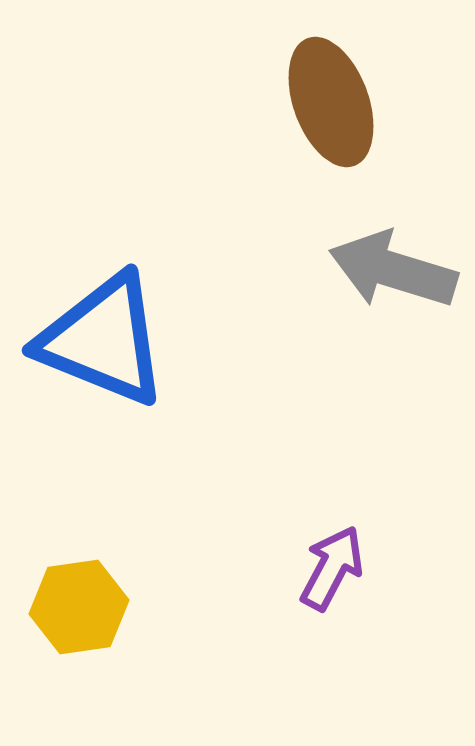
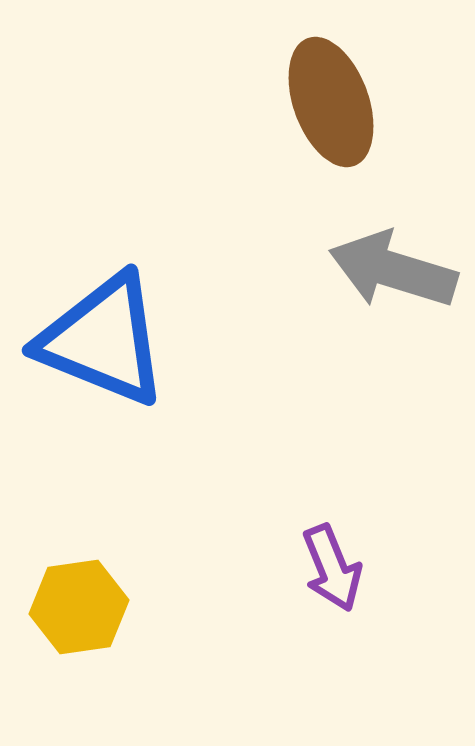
purple arrow: rotated 130 degrees clockwise
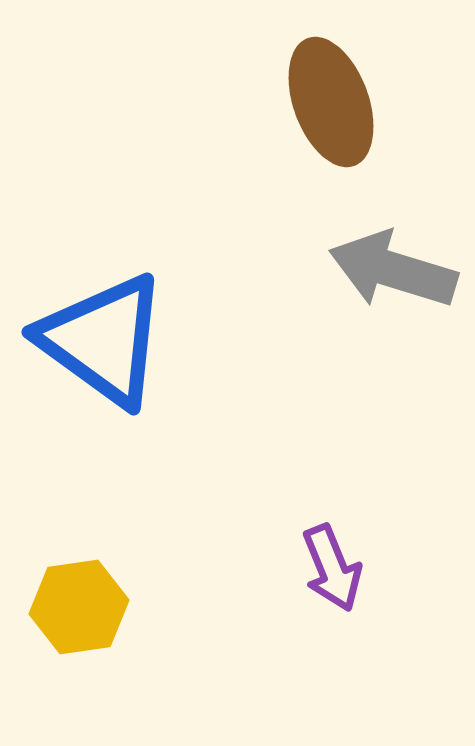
blue triangle: rotated 14 degrees clockwise
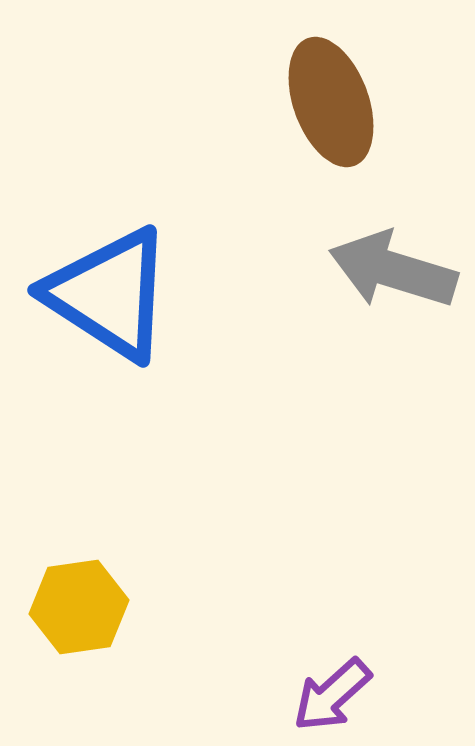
blue triangle: moved 6 px right, 46 px up; rotated 3 degrees counterclockwise
purple arrow: moved 127 px down; rotated 70 degrees clockwise
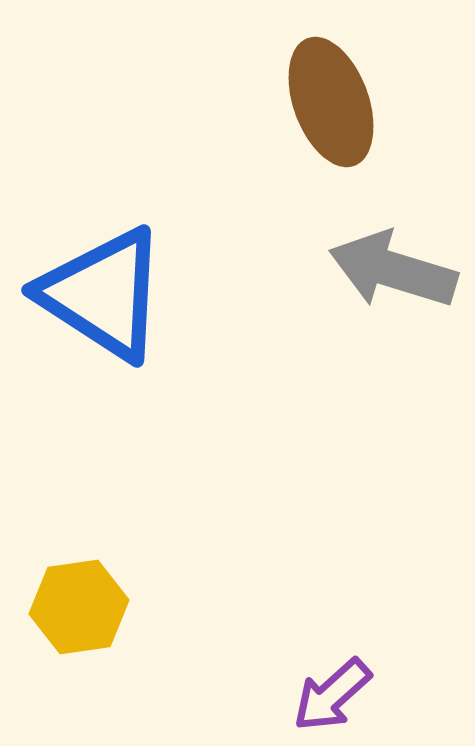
blue triangle: moved 6 px left
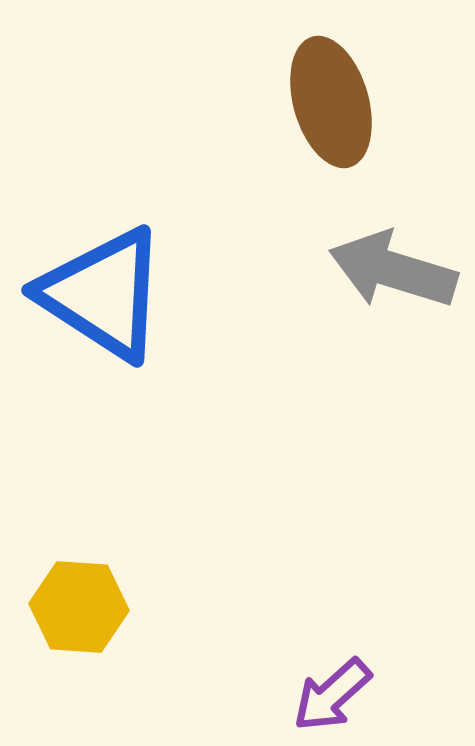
brown ellipse: rotated 4 degrees clockwise
yellow hexagon: rotated 12 degrees clockwise
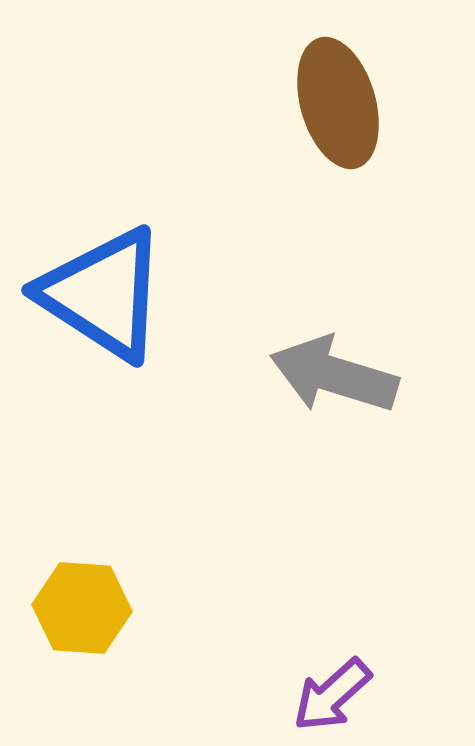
brown ellipse: moved 7 px right, 1 px down
gray arrow: moved 59 px left, 105 px down
yellow hexagon: moved 3 px right, 1 px down
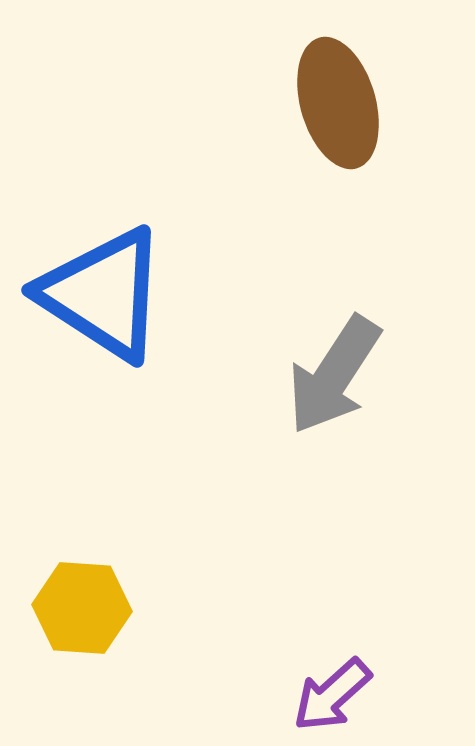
gray arrow: rotated 74 degrees counterclockwise
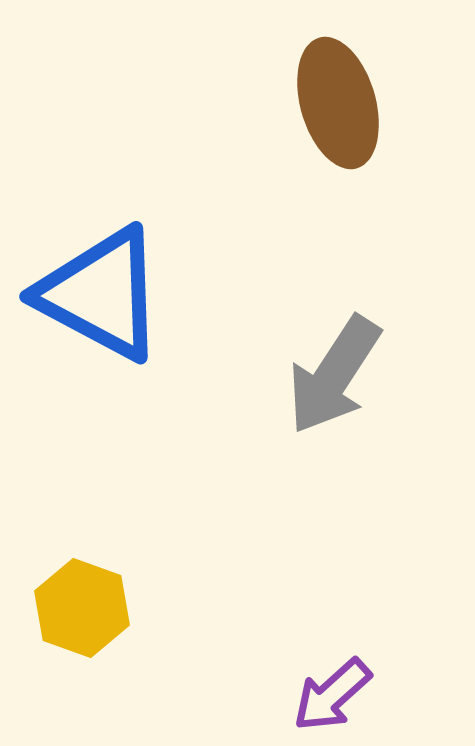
blue triangle: moved 2 px left; rotated 5 degrees counterclockwise
yellow hexagon: rotated 16 degrees clockwise
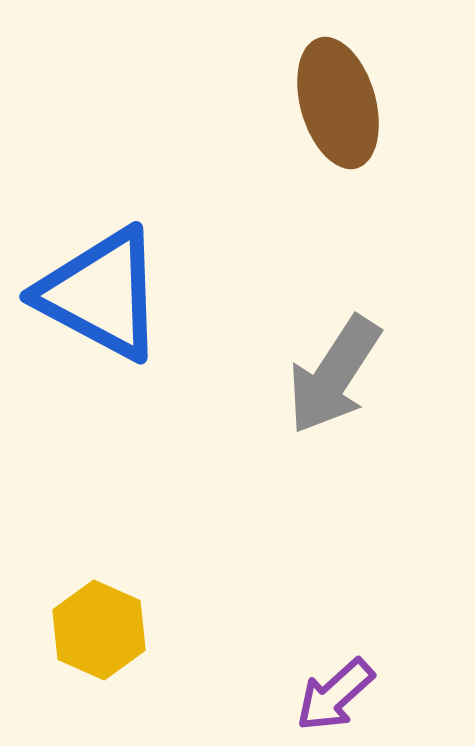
yellow hexagon: moved 17 px right, 22 px down; rotated 4 degrees clockwise
purple arrow: moved 3 px right
